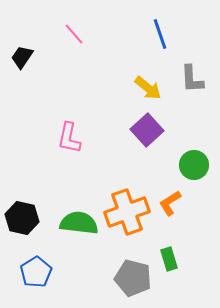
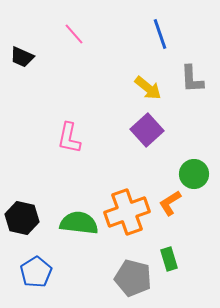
black trapezoid: rotated 100 degrees counterclockwise
green circle: moved 9 px down
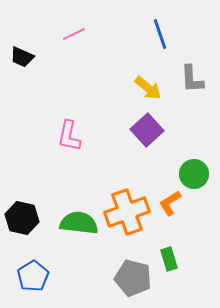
pink line: rotated 75 degrees counterclockwise
pink L-shape: moved 2 px up
blue pentagon: moved 3 px left, 4 px down
